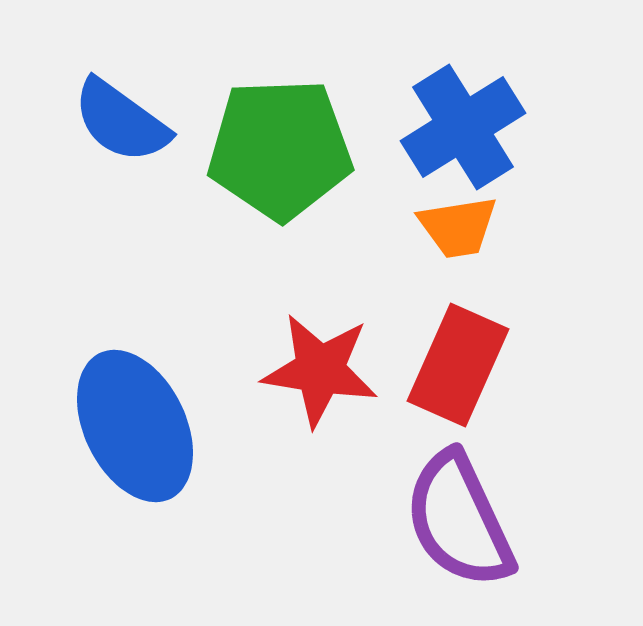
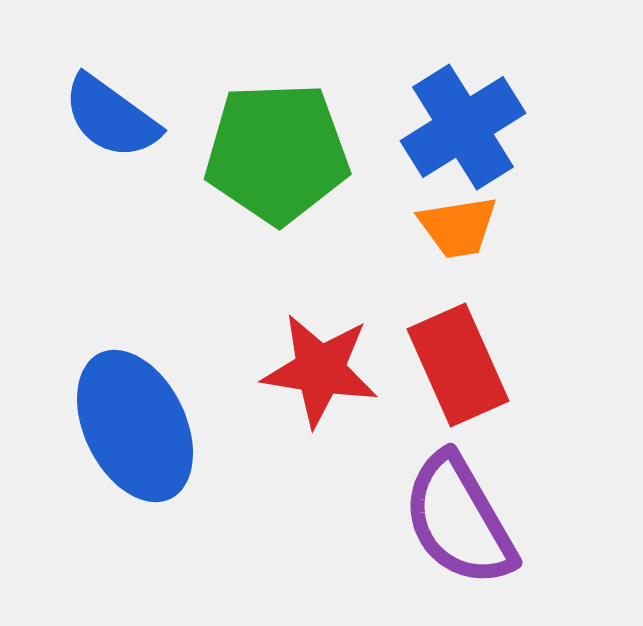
blue semicircle: moved 10 px left, 4 px up
green pentagon: moved 3 px left, 4 px down
red rectangle: rotated 48 degrees counterclockwise
purple semicircle: rotated 5 degrees counterclockwise
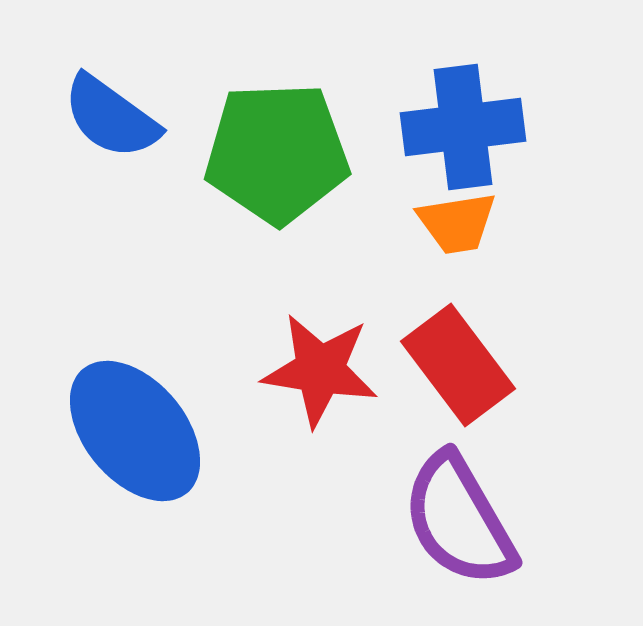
blue cross: rotated 25 degrees clockwise
orange trapezoid: moved 1 px left, 4 px up
red rectangle: rotated 13 degrees counterclockwise
blue ellipse: moved 5 px down; rotated 14 degrees counterclockwise
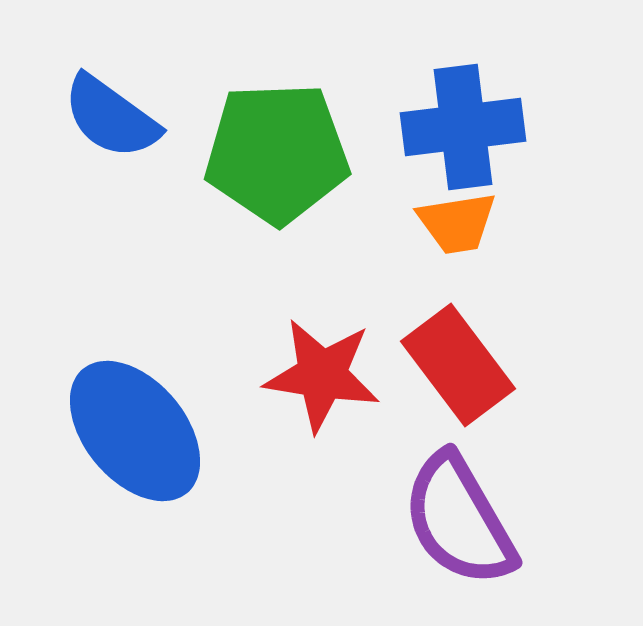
red star: moved 2 px right, 5 px down
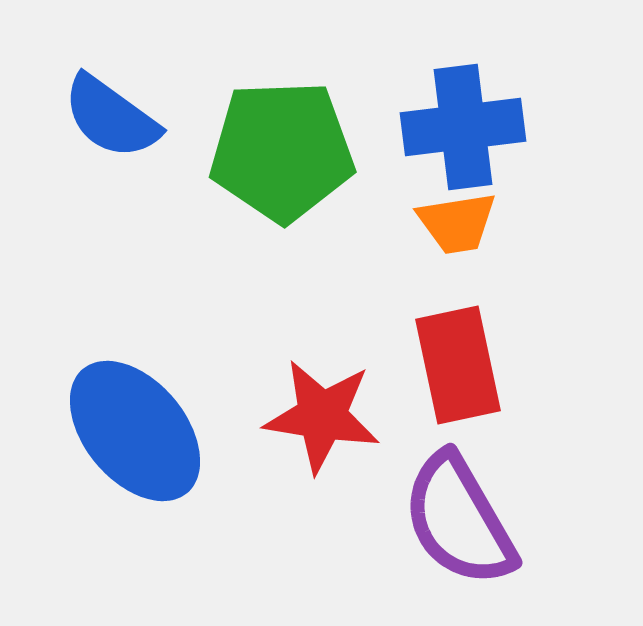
green pentagon: moved 5 px right, 2 px up
red rectangle: rotated 25 degrees clockwise
red star: moved 41 px down
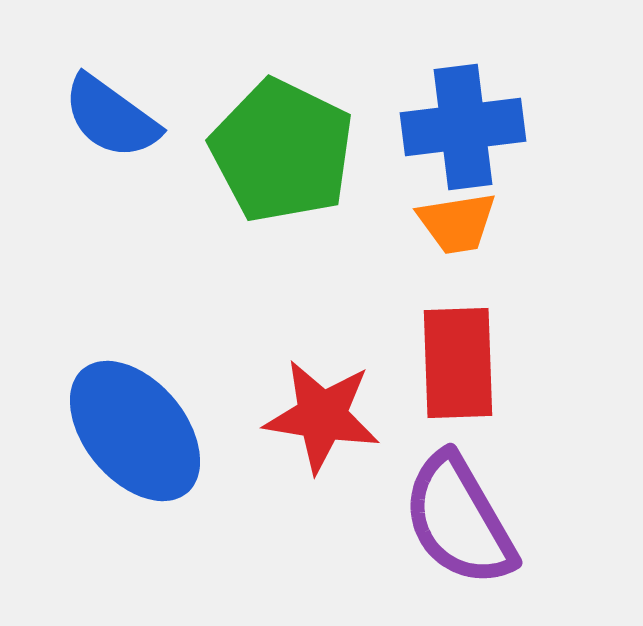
green pentagon: rotated 28 degrees clockwise
red rectangle: moved 2 px up; rotated 10 degrees clockwise
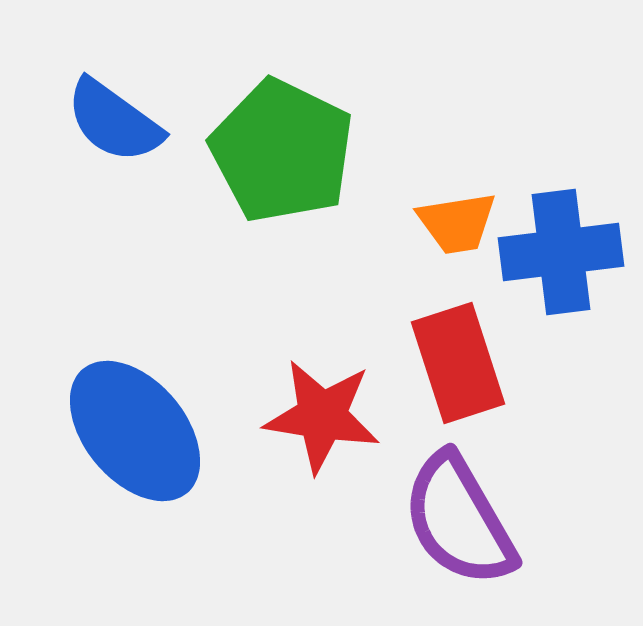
blue semicircle: moved 3 px right, 4 px down
blue cross: moved 98 px right, 125 px down
red rectangle: rotated 16 degrees counterclockwise
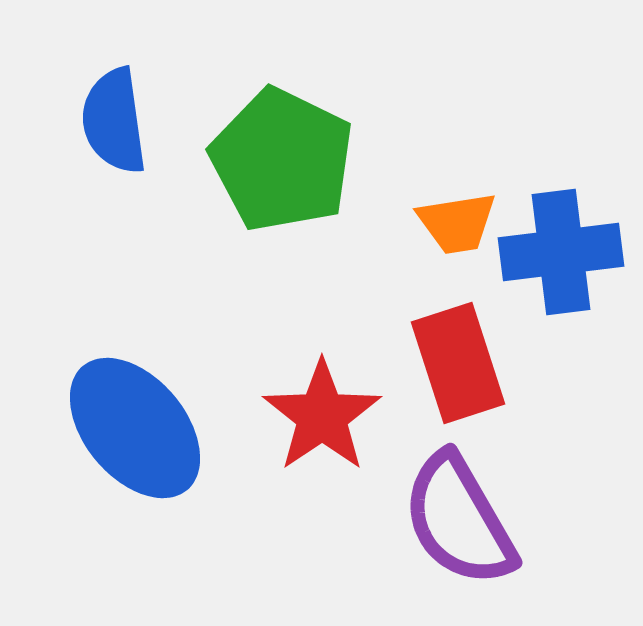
blue semicircle: rotated 46 degrees clockwise
green pentagon: moved 9 px down
red star: rotated 29 degrees clockwise
blue ellipse: moved 3 px up
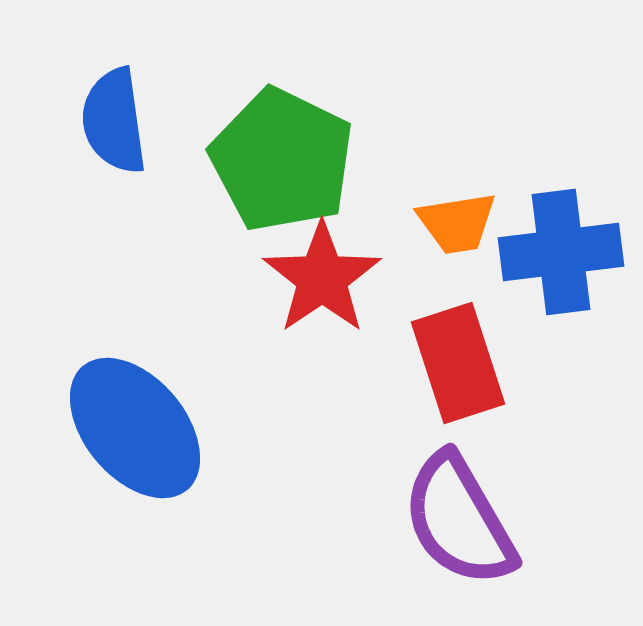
red star: moved 138 px up
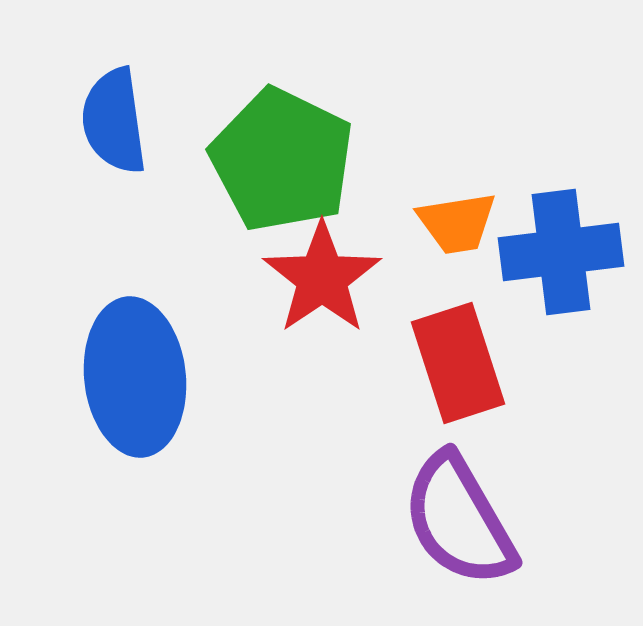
blue ellipse: moved 51 px up; rotated 34 degrees clockwise
